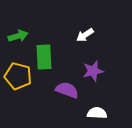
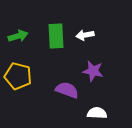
white arrow: rotated 24 degrees clockwise
green rectangle: moved 12 px right, 21 px up
purple star: rotated 25 degrees clockwise
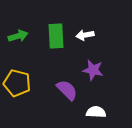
purple star: moved 1 px up
yellow pentagon: moved 1 px left, 7 px down
purple semicircle: rotated 25 degrees clockwise
white semicircle: moved 1 px left, 1 px up
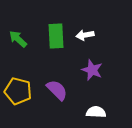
green arrow: moved 3 px down; rotated 120 degrees counterclockwise
purple star: moved 1 px left; rotated 10 degrees clockwise
yellow pentagon: moved 1 px right, 8 px down
purple semicircle: moved 10 px left
